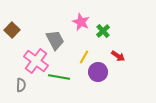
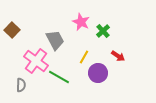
purple circle: moved 1 px down
green line: rotated 20 degrees clockwise
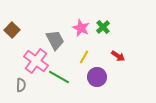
pink star: moved 6 px down
green cross: moved 4 px up
purple circle: moved 1 px left, 4 px down
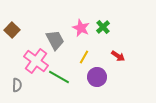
gray semicircle: moved 4 px left
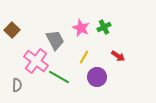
green cross: moved 1 px right; rotated 16 degrees clockwise
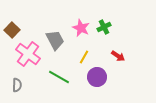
pink cross: moved 8 px left, 7 px up
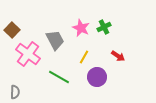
gray semicircle: moved 2 px left, 7 px down
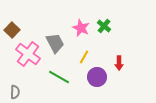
green cross: moved 1 px up; rotated 24 degrees counterclockwise
gray trapezoid: moved 3 px down
red arrow: moved 1 px right, 7 px down; rotated 56 degrees clockwise
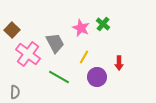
green cross: moved 1 px left, 2 px up
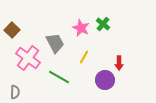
pink cross: moved 4 px down
purple circle: moved 8 px right, 3 px down
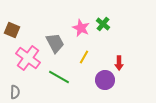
brown square: rotated 21 degrees counterclockwise
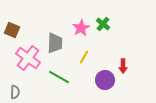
pink star: rotated 18 degrees clockwise
gray trapezoid: rotated 30 degrees clockwise
red arrow: moved 4 px right, 3 px down
